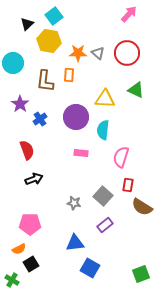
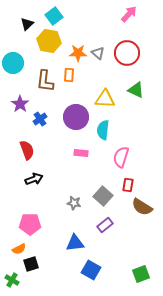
black square: rotated 14 degrees clockwise
blue square: moved 1 px right, 2 px down
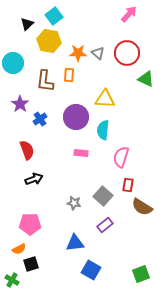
green triangle: moved 10 px right, 11 px up
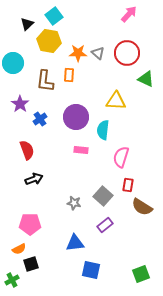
yellow triangle: moved 11 px right, 2 px down
pink rectangle: moved 3 px up
blue square: rotated 18 degrees counterclockwise
green cross: rotated 32 degrees clockwise
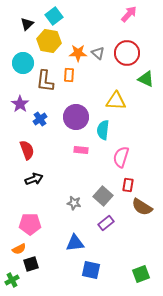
cyan circle: moved 10 px right
purple rectangle: moved 1 px right, 2 px up
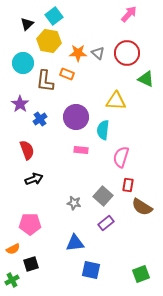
orange rectangle: moved 2 px left, 1 px up; rotated 72 degrees counterclockwise
orange semicircle: moved 6 px left
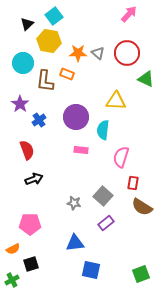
blue cross: moved 1 px left, 1 px down
red rectangle: moved 5 px right, 2 px up
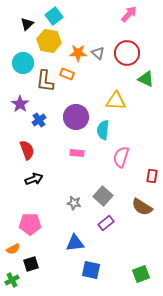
pink rectangle: moved 4 px left, 3 px down
red rectangle: moved 19 px right, 7 px up
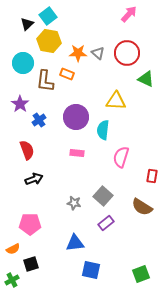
cyan square: moved 6 px left
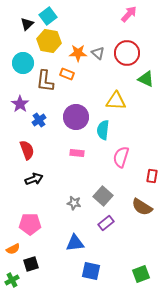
blue square: moved 1 px down
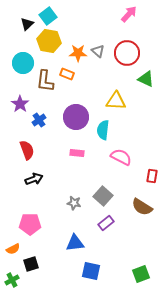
gray triangle: moved 2 px up
pink semicircle: rotated 100 degrees clockwise
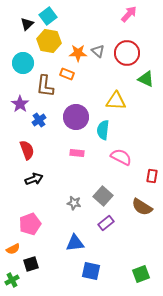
brown L-shape: moved 5 px down
pink pentagon: rotated 20 degrees counterclockwise
